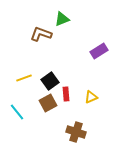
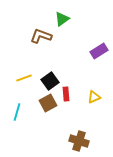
green triangle: rotated 14 degrees counterclockwise
brown L-shape: moved 2 px down
yellow triangle: moved 3 px right
cyan line: rotated 54 degrees clockwise
brown cross: moved 3 px right, 9 px down
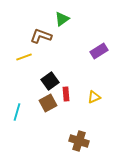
yellow line: moved 21 px up
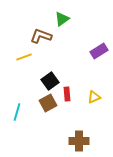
red rectangle: moved 1 px right
brown cross: rotated 18 degrees counterclockwise
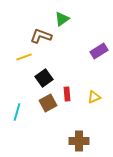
black square: moved 6 px left, 3 px up
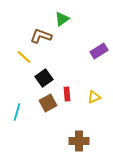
yellow line: rotated 63 degrees clockwise
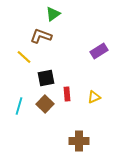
green triangle: moved 9 px left, 5 px up
black square: moved 2 px right; rotated 24 degrees clockwise
brown square: moved 3 px left, 1 px down; rotated 18 degrees counterclockwise
cyan line: moved 2 px right, 6 px up
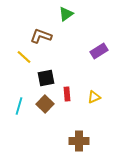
green triangle: moved 13 px right
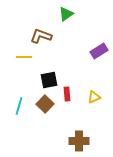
yellow line: rotated 42 degrees counterclockwise
black square: moved 3 px right, 2 px down
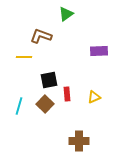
purple rectangle: rotated 30 degrees clockwise
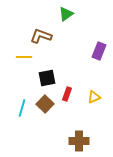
purple rectangle: rotated 66 degrees counterclockwise
black square: moved 2 px left, 2 px up
red rectangle: rotated 24 degrees clockwise
cyan line: moved 3 px right, 2 px down
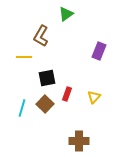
brown L-shape: rotated 80 degrees counterclockwise
yellow triangle: rotated 24 degrees counterclockwise
